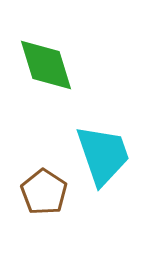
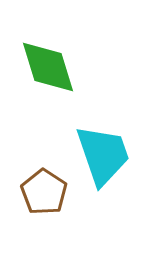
green diamond: moved 2 px right, 2 px down
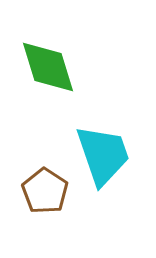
brown pentagon: moved 1 px right, 1 px up
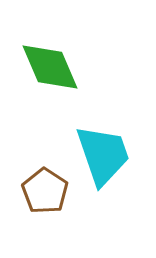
green diamond: moved 2 px right; rotated 6 degrees counterclockwise
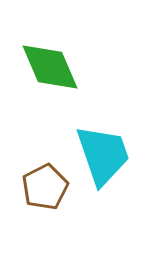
brown pentagon: moved 4 px up; rotated 12 degrees clockwise
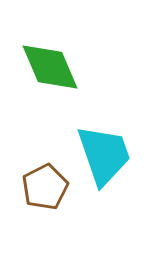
cyan trapezoid: moved 1 px right
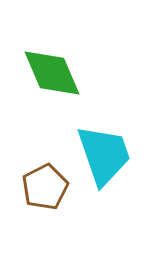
green diamond: moved 2 px right, 6 px down
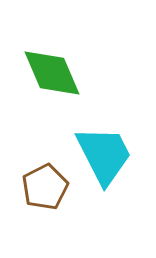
cyan trapezoid: rotated 8 degrees counterclockwise
